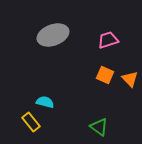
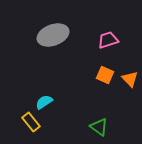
cyan semicircle: moved 1 px left; rotated 48 degrees counterclockwise
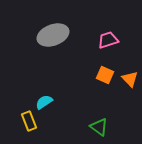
yellow rectangle: moved 2 px left, 1 px up; rotated 18 degrees clockwise
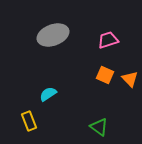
cyan semicircle: moved 4 px right, 8 px up
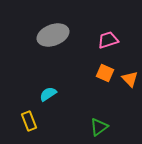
orange square: moved 2 px up
green triangle: rotated 48 degrees clockwise
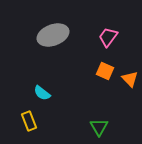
pink trapezoid: moved 3 px up; rotated 35 degrees counterclockwise
orange square: moved 2 px up
cyan semicircle: moved 6 px left, 1 px up; rotated 108 degrees counterclockwise
green triangle: rotated 24 degrees counterclockwise
